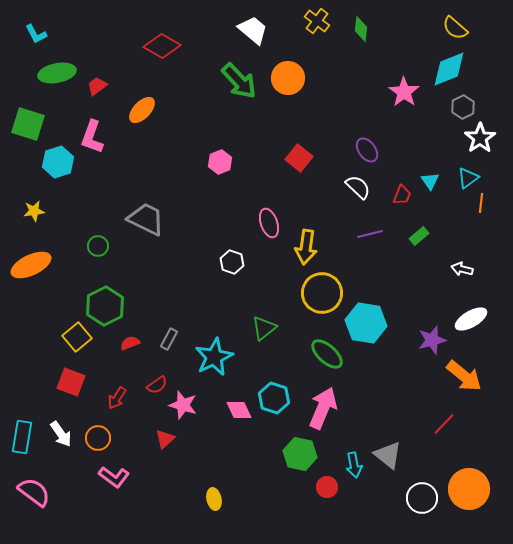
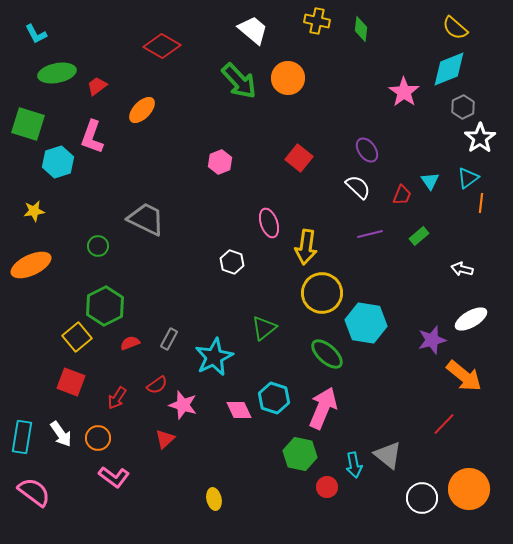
yellow cross at (317, 21): rotated 25 degrees counterclockwise
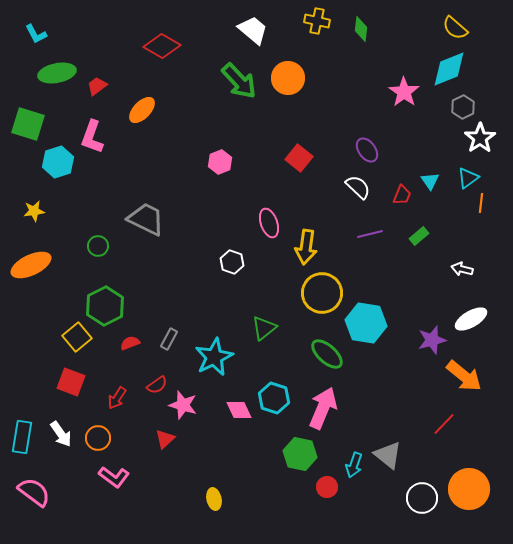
cyan arrow at (354, 465): rotated 30 degrees clockwise
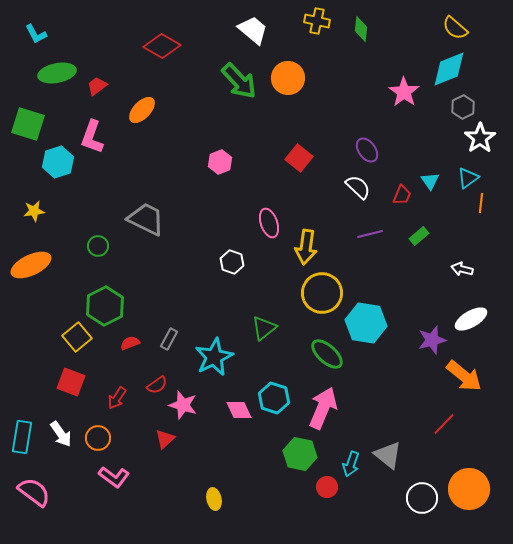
cyan arrow at (354, 465): moved 3 px left, 1 px up
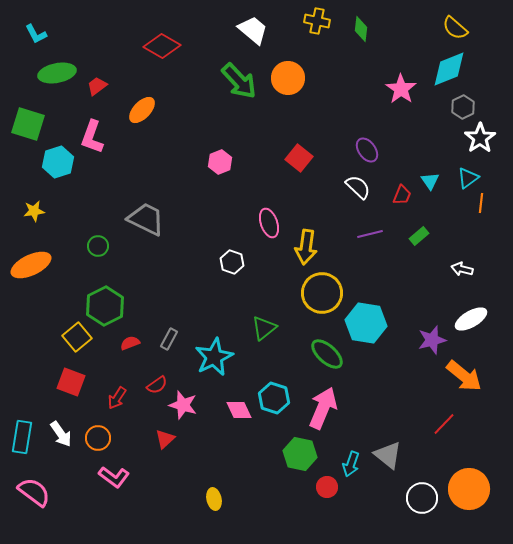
pink star at (404, 92): moved 3 px left, 3 px up
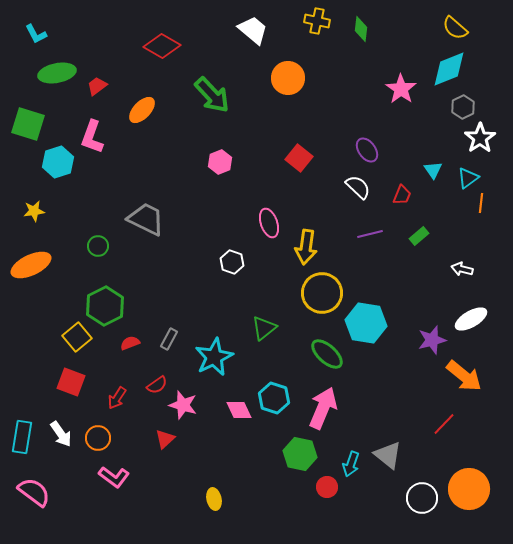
green arrow at (239, 81): moved 27 px left, 14 px down
cyan triangle at (430, 181): moved 3 px right, 11 px up
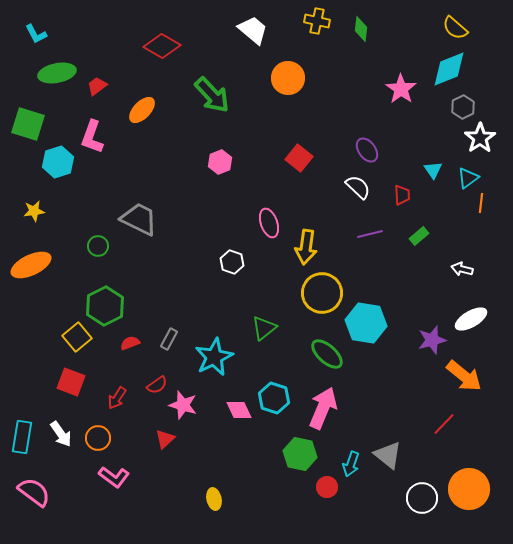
red trapezoid at (402, 195): rotated 25 degrees counterclockwise
gray trapezoid at (146, 219): moved 7 px left
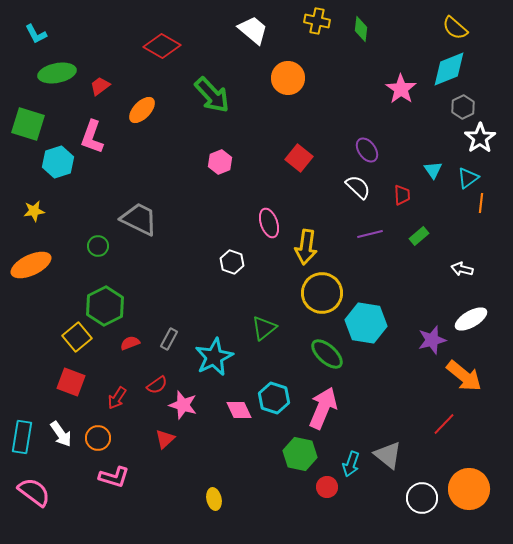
red trapezoid at (97, 86): moved 3 px right
pink L-shape at (114, 477): rotated 20 degrees counterclockwise
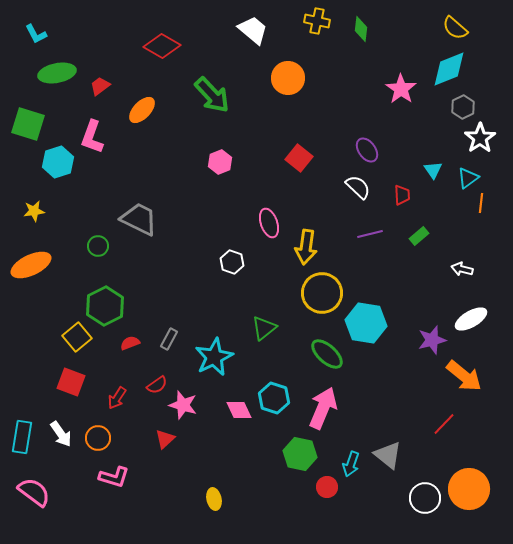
white circle at (422, 498): moved 3 px right
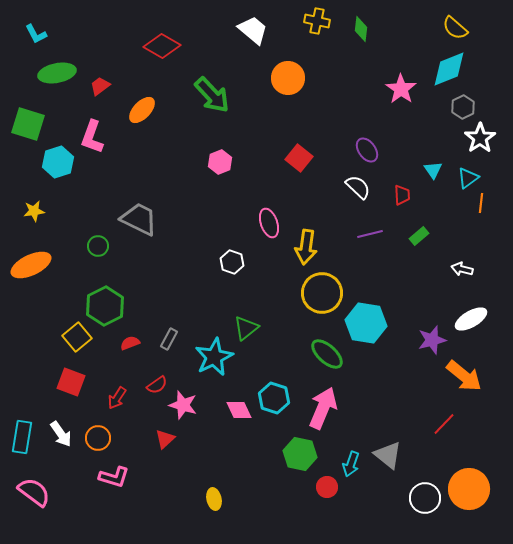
green triangle at (264, 328): moved 18 px left
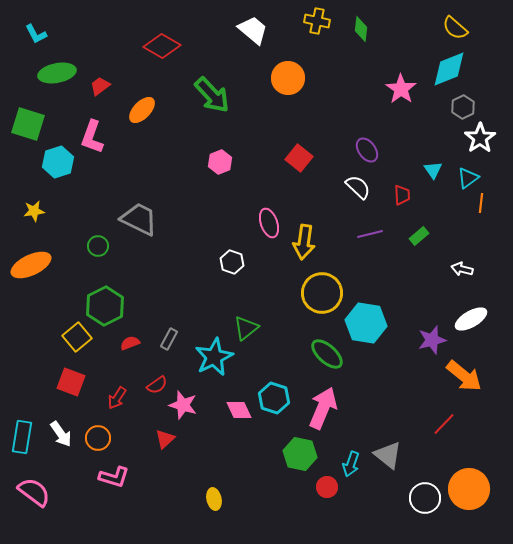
yellow arrow at (306, 247): moved 2 px left, 5 px up
